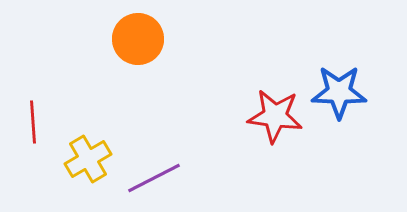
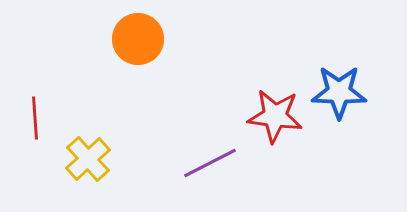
red line: moved 2 px right, 4 px up
yellow cross: rotated 12 degrees counterclockwise
purple line: moved 56 px right, 15 px up
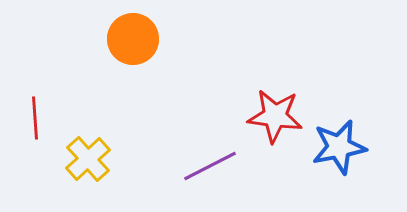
orange circle: moved 5 px left
blue star: moved 55 px down; rotated 12 degrees counterclockwise
purple line: moved 3 px down
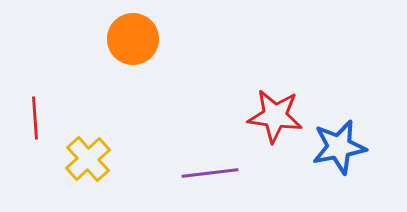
purple line: moved 7 px down; rotated 20 degrees clockwise
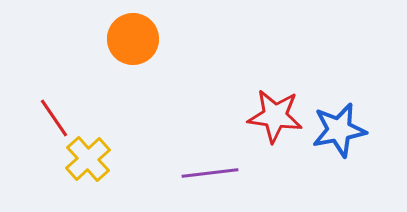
red line: moved 19 px right; rotated 30 degrees counterclockwise
blue star: moved 17 px up
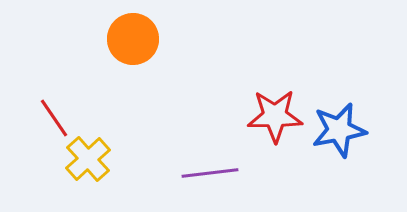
red star: rotated 8 degrees counterclockwise
